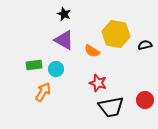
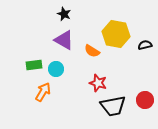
black trapezoid: moved 2 px right, 1 px up
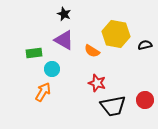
green rectangle: moved 12 px up
cyan circle: moved 4 px left
red star: moved 1 px left
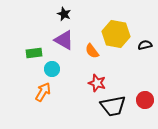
orange semicircle: rotated 21 degrees clockwise
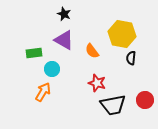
yellow hexagon: moved 6 px right
black semicircle: moved 14 px left, 13 px down; rotated 72 degrees counterclockwise
black trapezoid: moved 1 px up
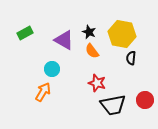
black star: moved 25 px right, 18 px down
green rectangle: moved 9 px left, 20 px up; rotated 21 degrees counterclockwise
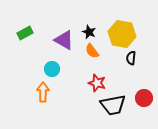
orange arrow: rotated 30 degrees counterclockwise
red circle: moved 1 px left, 2 px up
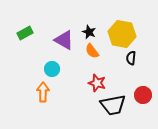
red circle: moved 1 px left, 3 px up
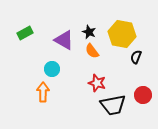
black semicircle: moved 5 px right, 1 px up; rotated 16 degrees clockwise
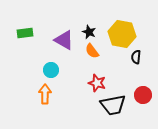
green rectangle: rotated 21 degrees clockwise
black semicircle: rotated 16 degrees counterclockwise
cyan circle: moved 1 px left, 1 px down
orange arrow: moved 2 px right, 2 px down
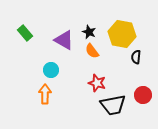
green rectangle: rotated 56 degrees clockwise
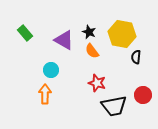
black trapezoid: moved 1 px right, 1 px down
